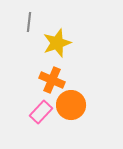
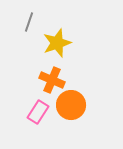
gray line: rotated 12 degrees clockwise
pink rectangle: moved 3 px left; rotated 10 degrees counterclockwise
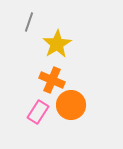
yellow star: moved 1 px down; rotated 12 degrees counterclockwise
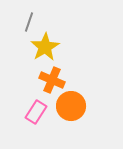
yellow star: moved 12 px left, 3 px down
orange circle: moved 1 px down
pink rectangle: moved 2 px left
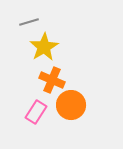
gray line: rotated 54 degrees clockwise
yellow star: moved 1 px left
orange circle: moved 1 px up
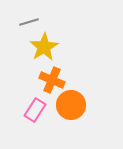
pink rectangle: moved 1 px left, 2 px up
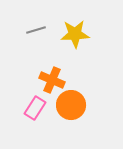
gray line: moved 7 px right, 8 px down
yellow star: moved 31 px right, 13 px up; rotated 28 degrees clockwise
pink rectangle: moved 2 px up
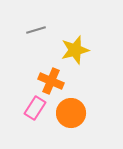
yellow star: moved 16 px down; rotated 12 degrees counterclockwise
orange cross: moved 1 px left, 1 px down
orange circle: moved 8 px down
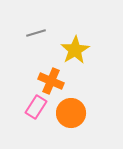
gray line: moved 3 px down
yellow star: rotated 16 degrees counterclockwise
pink rectangle: moved 1 px right, 1 px up
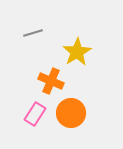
gray line: moved 3 px left
yellow star: moved 2 px right, 2 px down
pink rectangle: moved 1 px left, 7 px down
